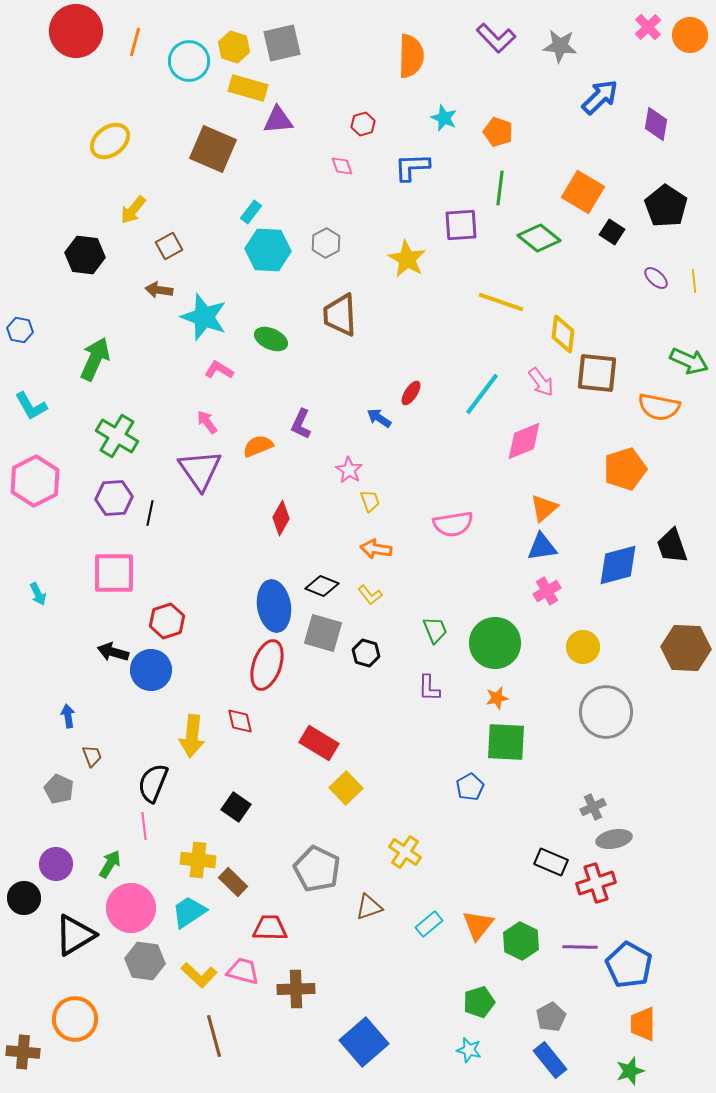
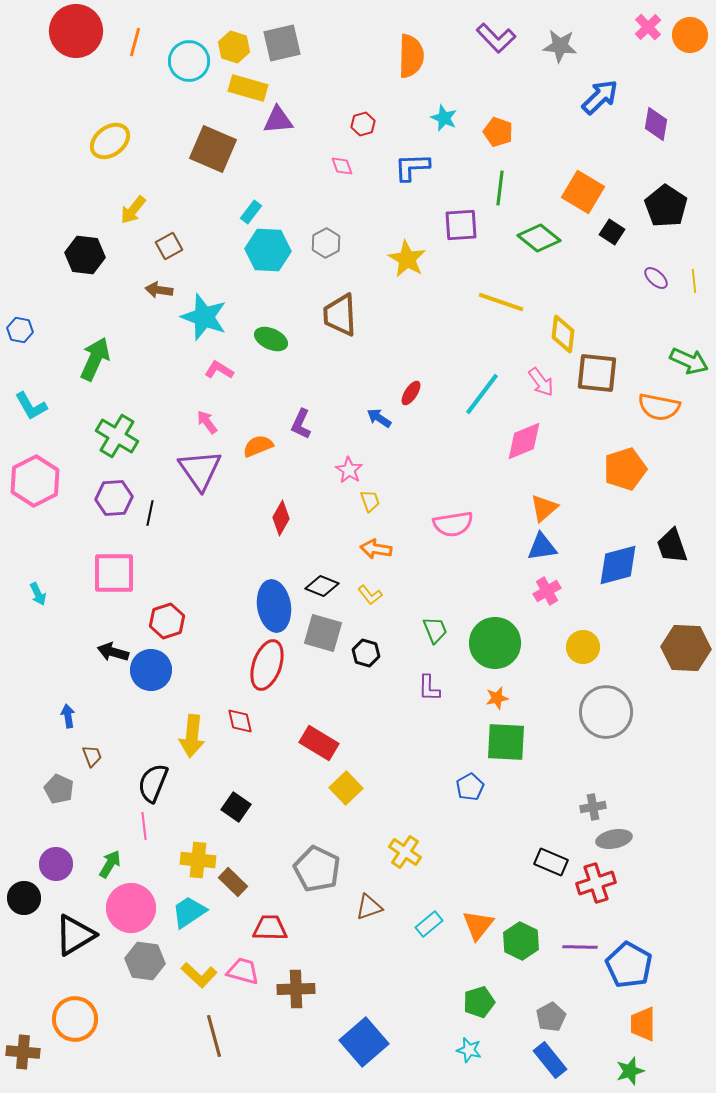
gray cross at (593, 807): rotated 15 degrees clockwise
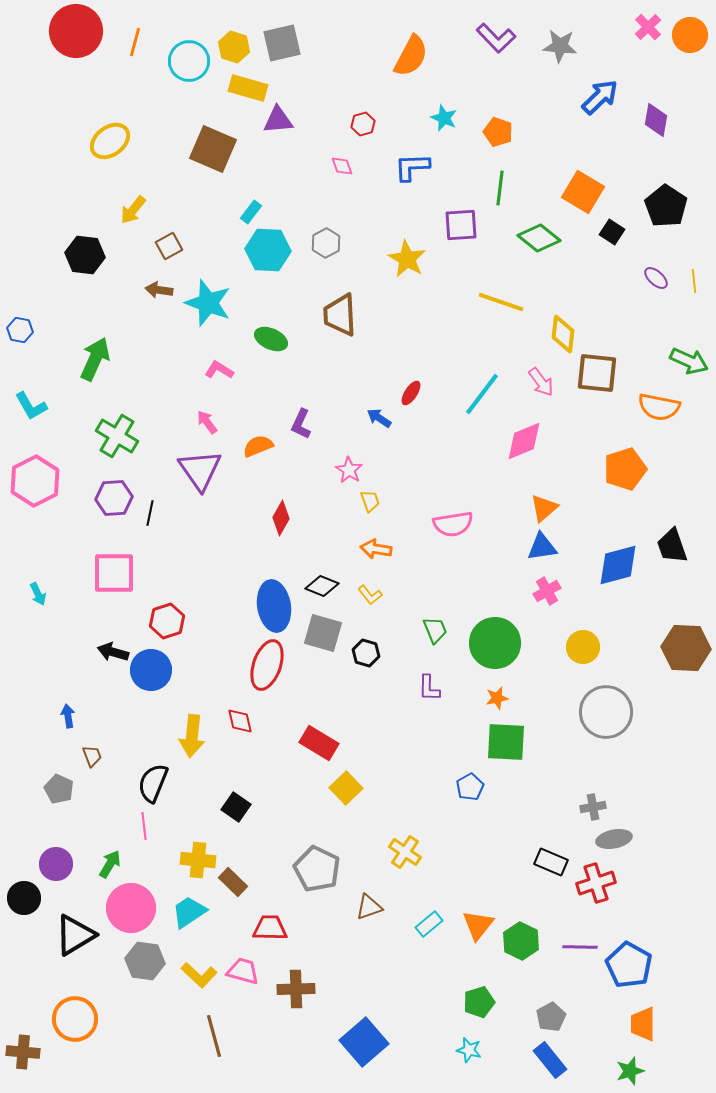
orange semicircle at (411, 56): rotated 27 degrees clockwise
purple diamond at (656, 124): moved 4 px up
cyan star at (204, 317): moved 4 px right, 14 px up
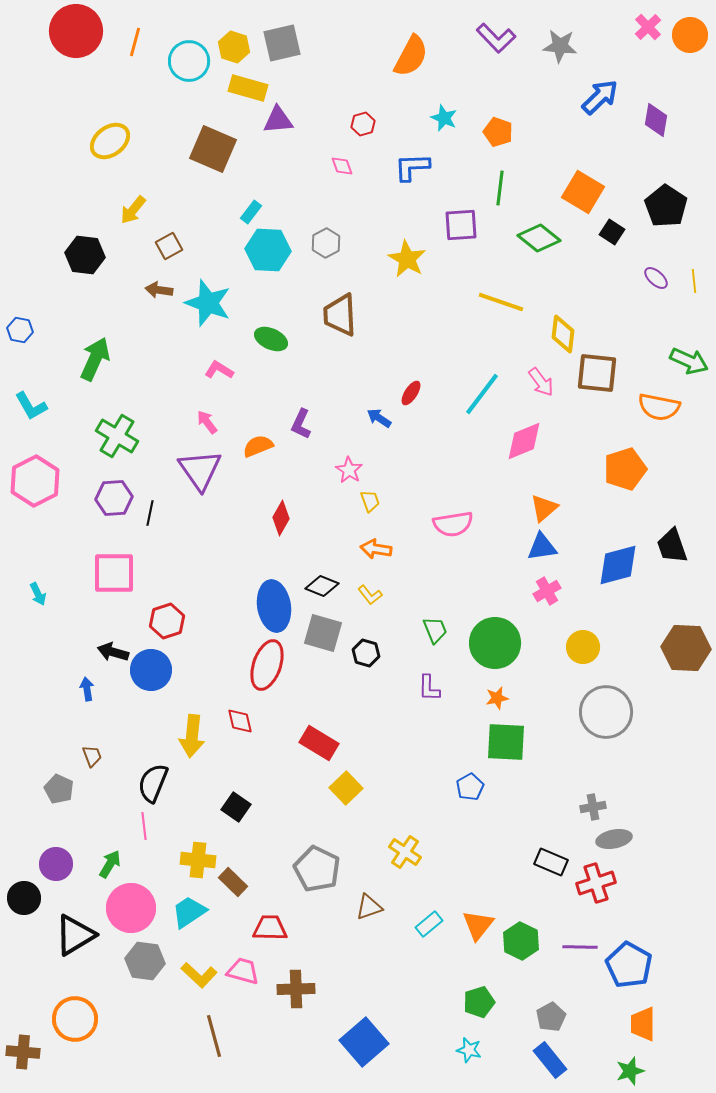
blue arrow at (68, 716): moved 19 px right, 27 px up
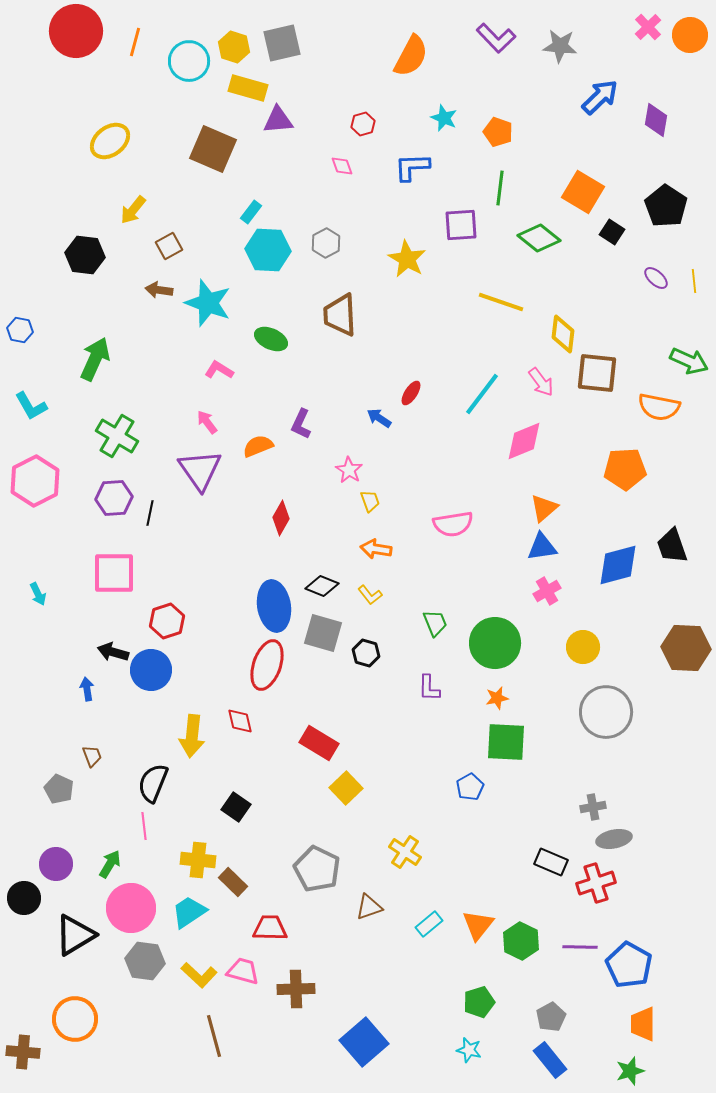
orange pentagon at (625, 469): rotated 15 degrees clockwise
green trapezoid at (435, 630): moved 7 px up
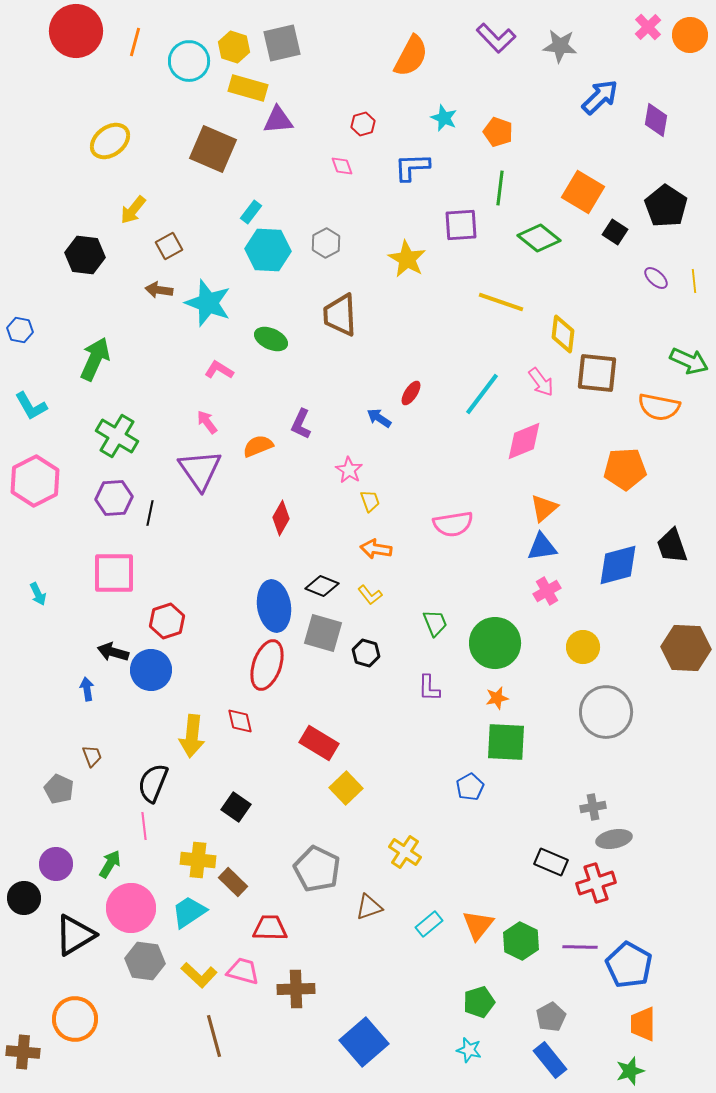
black square at (612, 232): moved 3 px right
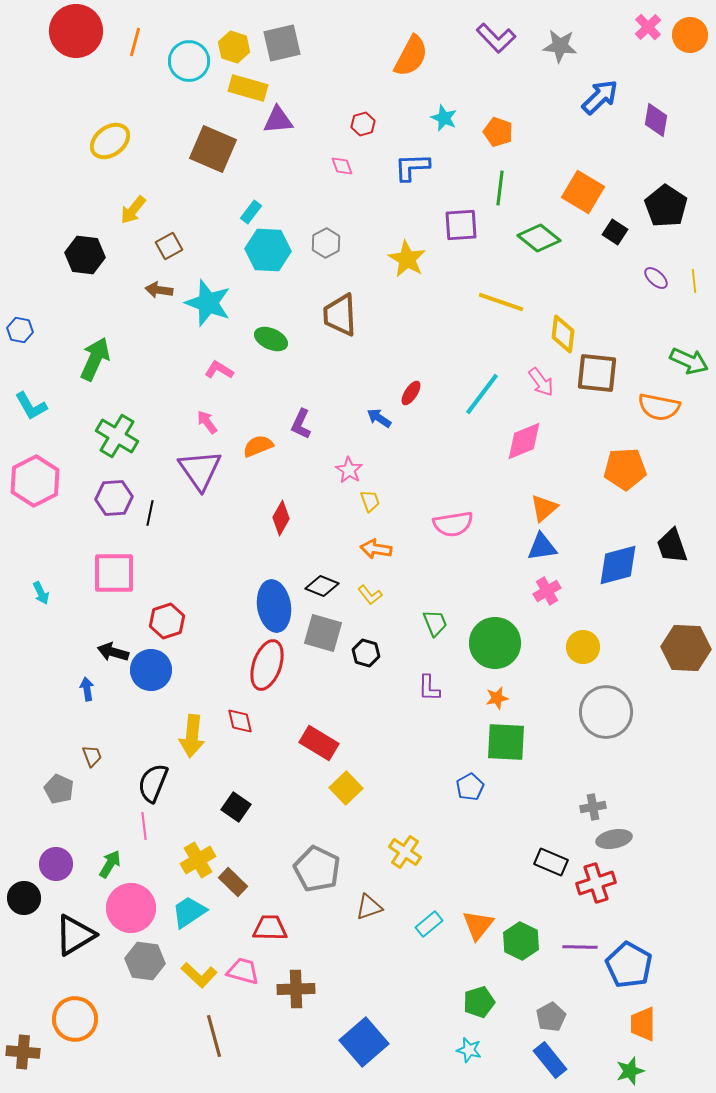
cyan arrow at (38, 594): moved 3 px right, 1 px up
yellow cross at (198, 860): rotated 36 degrees counterclockwise
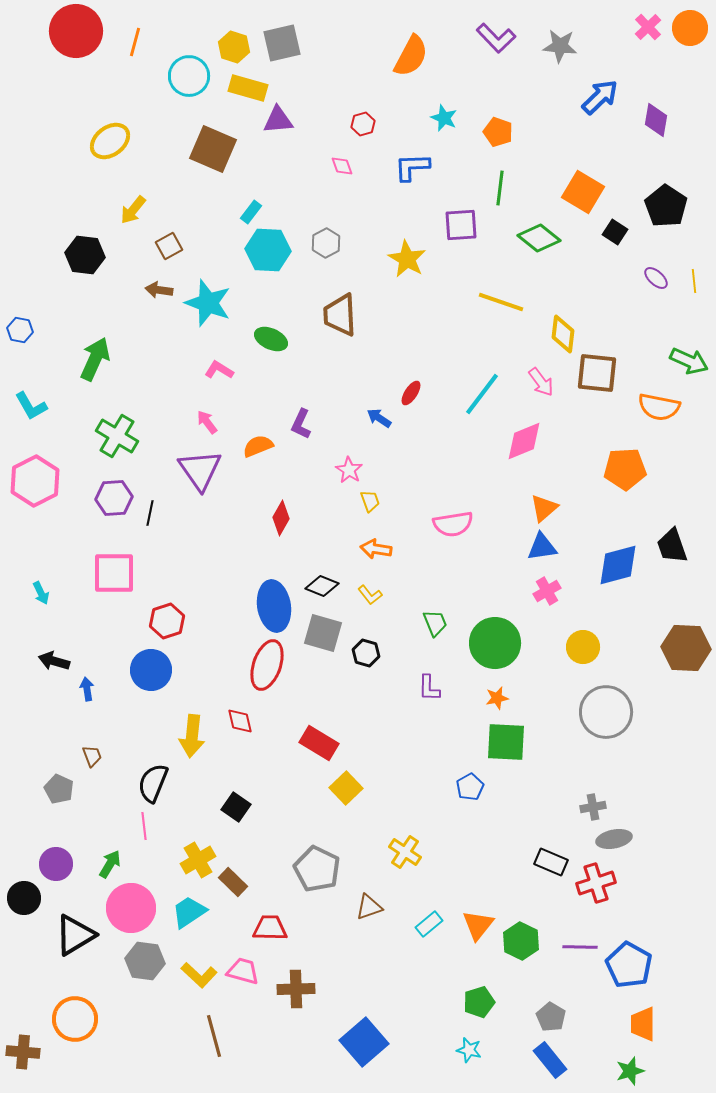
orange circle at (690, 35): moved 7 px up
cyan circle at (189, 61): moved 15 px down
black arrow at (113, 652): moved 59 px left, 9 px down
gray pentagon at (551, 1017): rotated 12 degrees counterclockwise
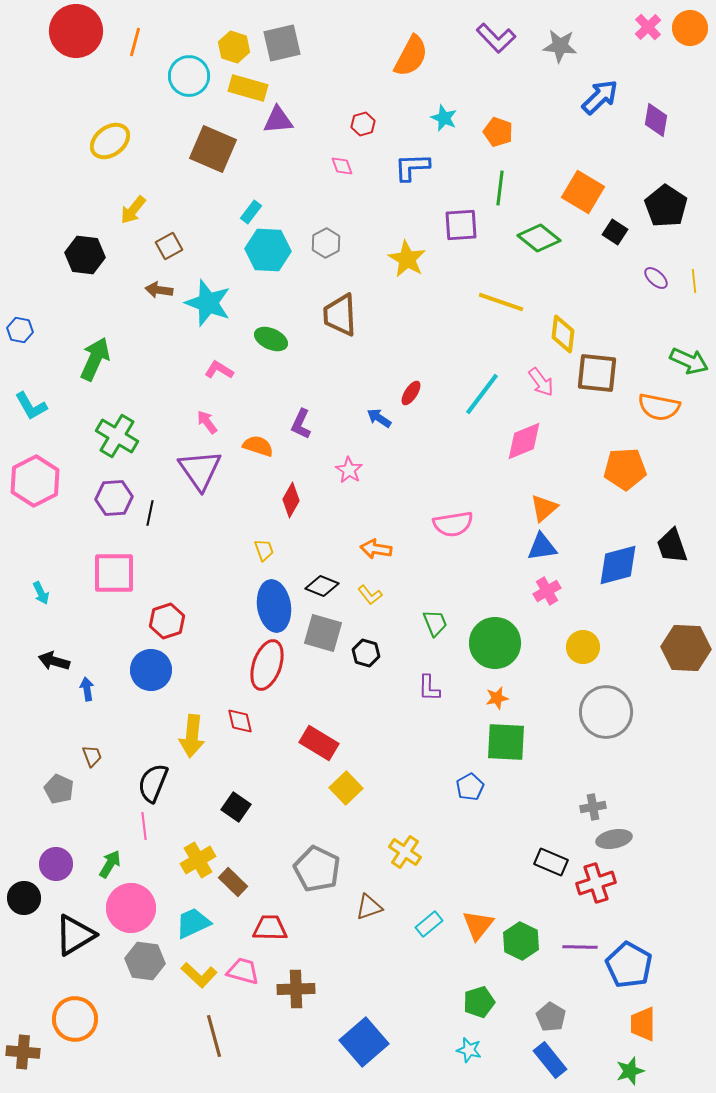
orange semicircle at (258, 446): rotated 40 degrees clockwise
yellow trapezoid at (370, 501): moved 106 px left, 49 px down
red diamond at (281, 518): moved 10 px right, 18 px up
cyan trapezoid at (189, 912): moved 4 px right, 11 px down; rotated 9 degrees clockwise
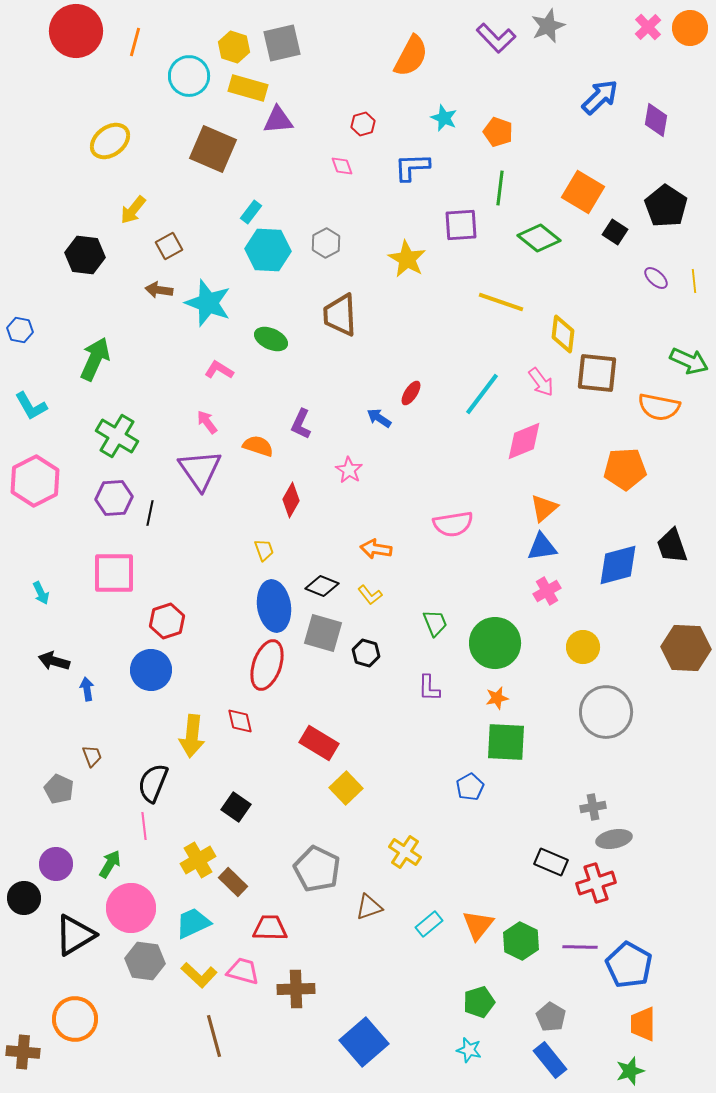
gray star at (560, 46): moved 12 px left, 20 px up; rotated 28 degrees counterclockwise
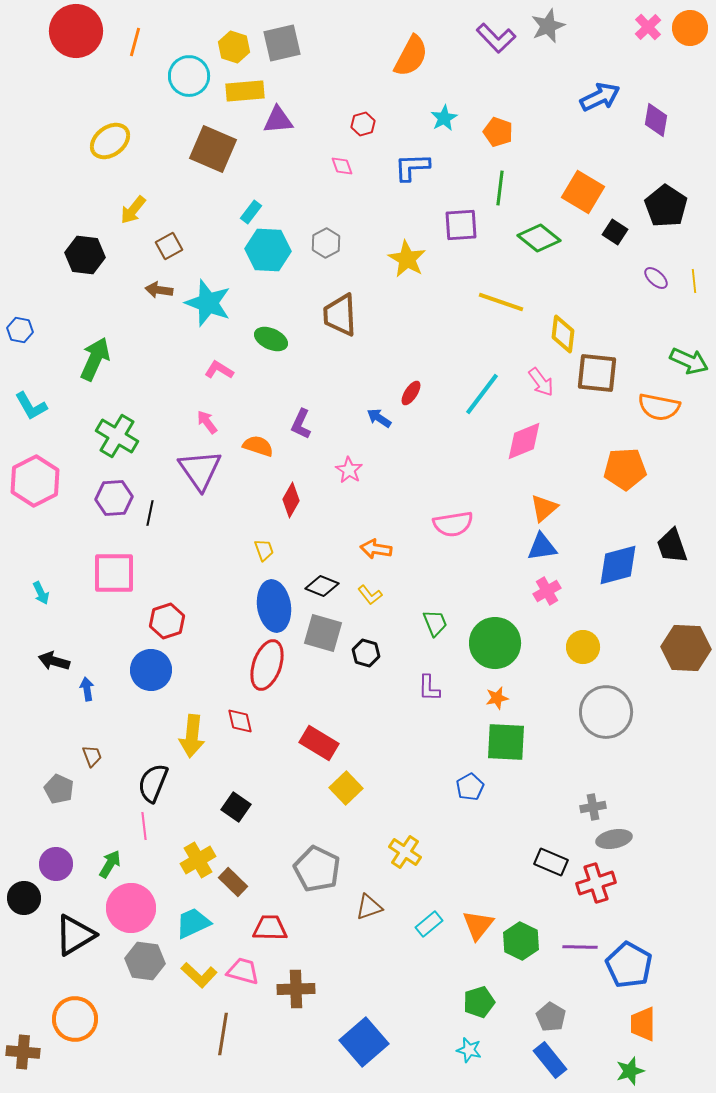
yellow rectangle at (248, 88): moved 3 px left, 3 px down; rotated 21 degrees counterclockwise
blue arrow at (600, 97): rotated 18 degrees clockwise
cyan star at (444, 118): rotated 20 degrees clockwise
brown line at (214, 1036): moved 9 px right, 2 px up; rotated 24 degrees clockwise
